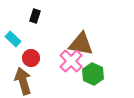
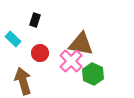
black rectangle: moved 4 px down
red circle: moved 9 px right, 5 px up
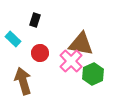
green hexagon: rotated 10 degrees clockwise
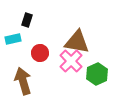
black rectangle: moved 8 px left
cyan rectangle: rotated 56 degrees counterclockwise
brown triangle: moved 4 px left, 2 px up
green hexagon: moved 4 px right
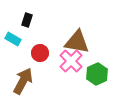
cyan rectangle: rotated 42 degrees clockwise
brown arrow: rotated 44 degrees clockwise
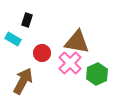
red circle: moved 2 px right
pink cross: moved 1 px left, 2 px down
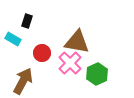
black rectangle: moved 1 px down
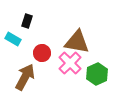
brown arrow: moved 2 px right, 4 px up
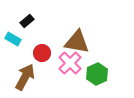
black rectangle: rotated 32 degrees clockwise
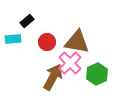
cyan rectangle: rotated 35 degrees counterclockwise
red circle: moved 5 px right, 11 px up
brown arrow: moved 28 px right
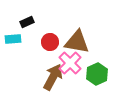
black rectangle: moved 1 px down; rotated 16 degrees clockwise
red circle: moved 3 px right
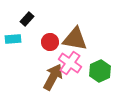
black rectangle: moved 3 px up; rotated 24 degrees counterclockwise
brown triangle: moved 2 px left, 3 px up
pink cross: rotated 10 degrees counterclockwise
green hexagon: moved 3 px right, 3 px up
